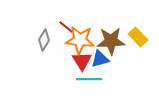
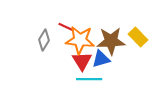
red line: rotated 14 degrees counterclockwise
blue triangle: moved 1 px right
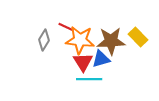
red triangle: moved 1 px right, 1 px down
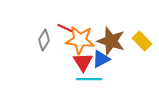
red line: moved 1 px left, 1 px down
yellow rectangle: moved 4 px right, 4 px down
brown star: rotated 20 degrees clockwise
blue triangle: rotated 12 degrees counterclockwise
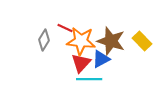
orange star: moved 1 px right, 1 px down
red triangle: moved 2 px left, 1 px down; rotated 15 degrees clockwise
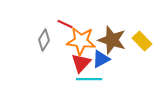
red line: moved 4 px up
brown star: moved 1 px right, 1 px up
